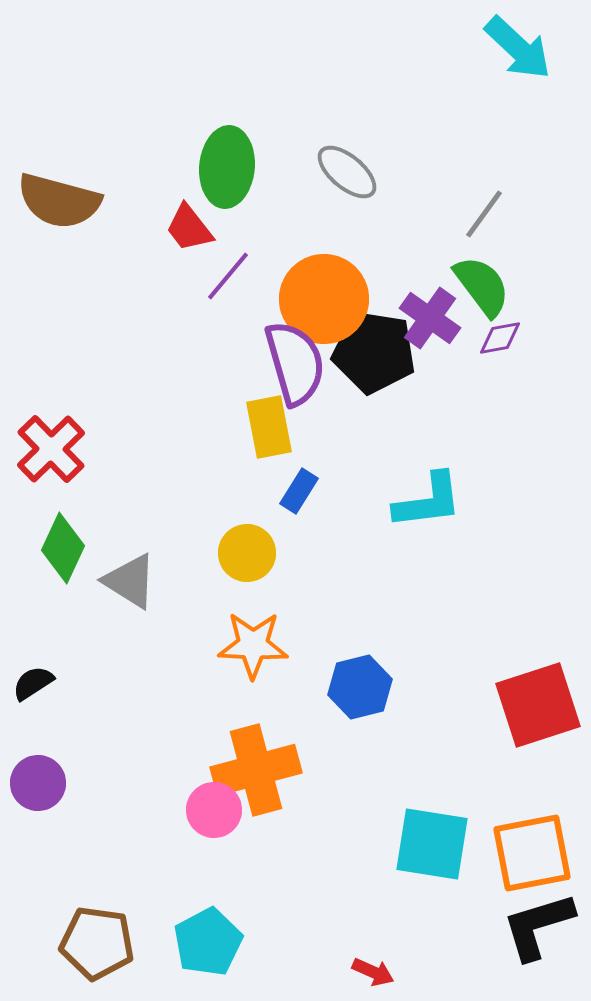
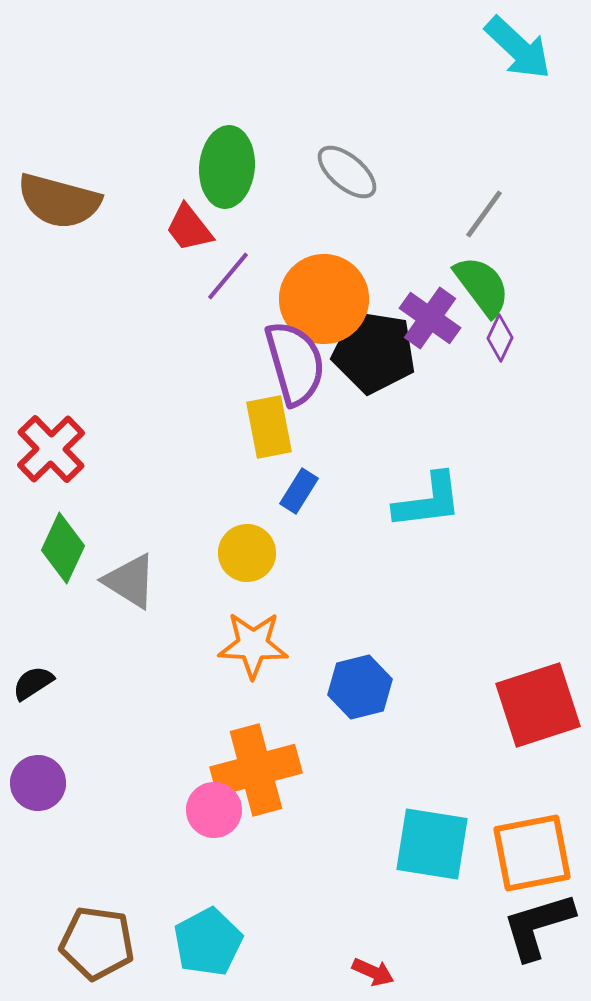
purple diamond: rotated 54 degrees counterclockwise
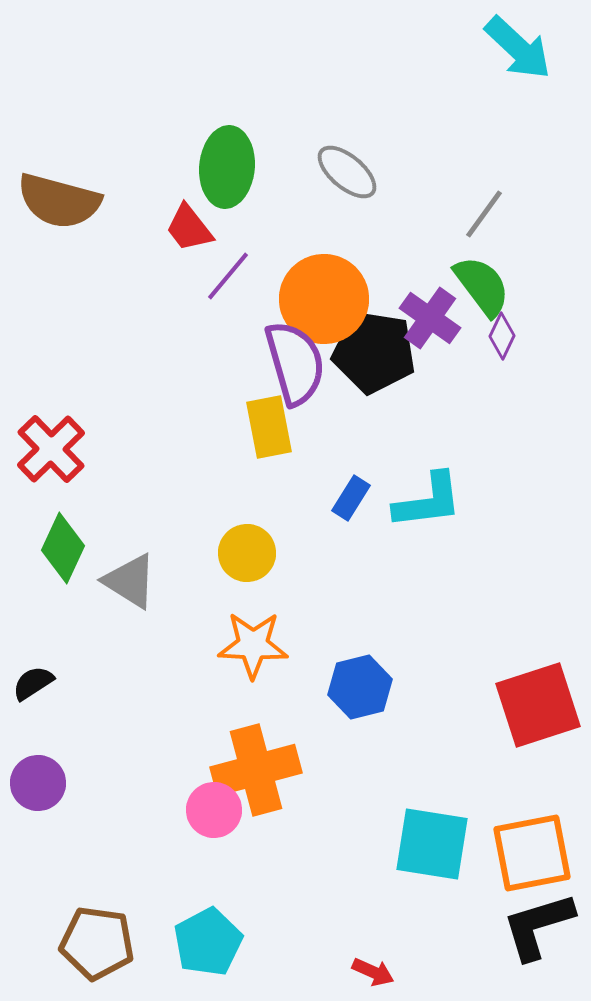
purple diamond: moved 2 px right, 2 px up
blue rectangle: moved 52 px right, 7 px down
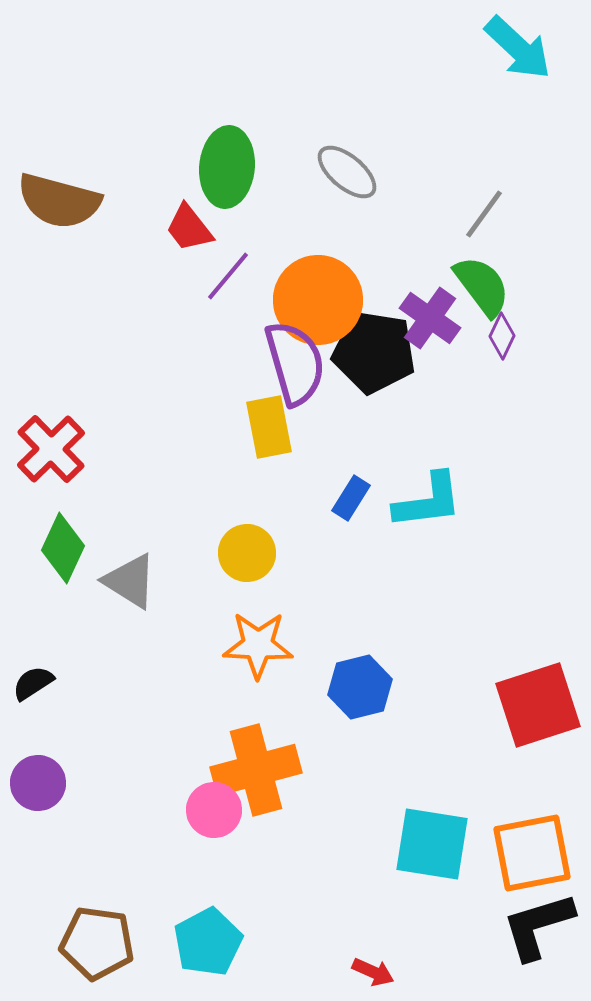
orange circle: moved 6 px left, 1 px down
orange star: moved 5 px right
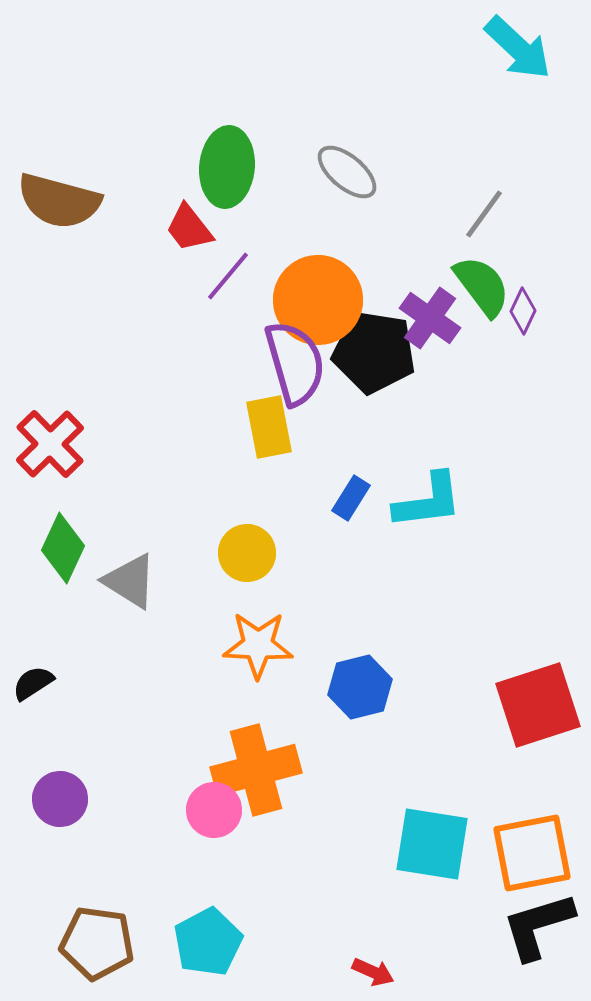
purple diamond: moved 21 px right, 25 px up
red cross: moved 1 px left, 5 px up
purple circle: moved 22 px right, 16 px down
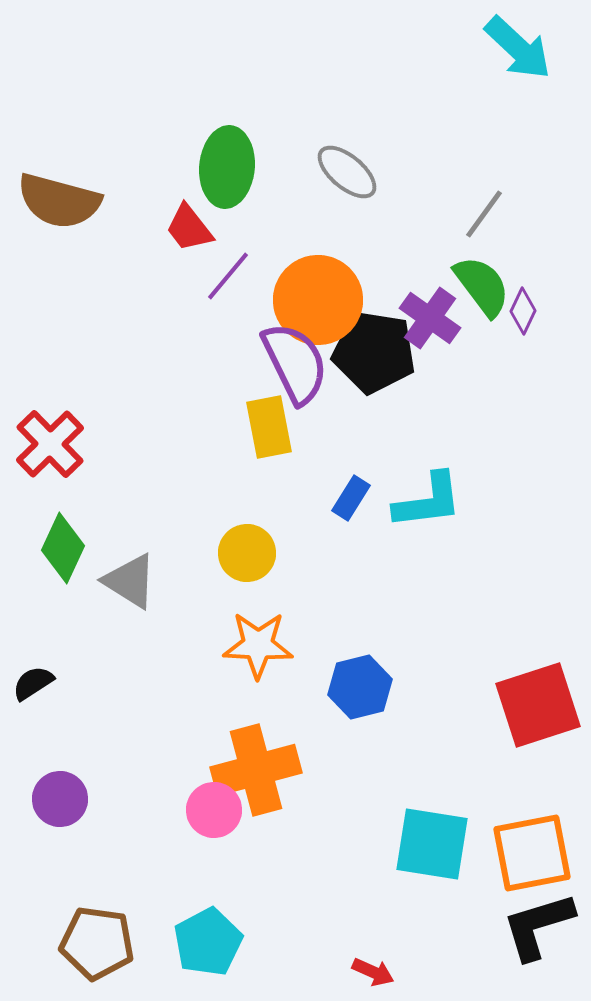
purple semicircle: rotated 10 degrees counterclockwise
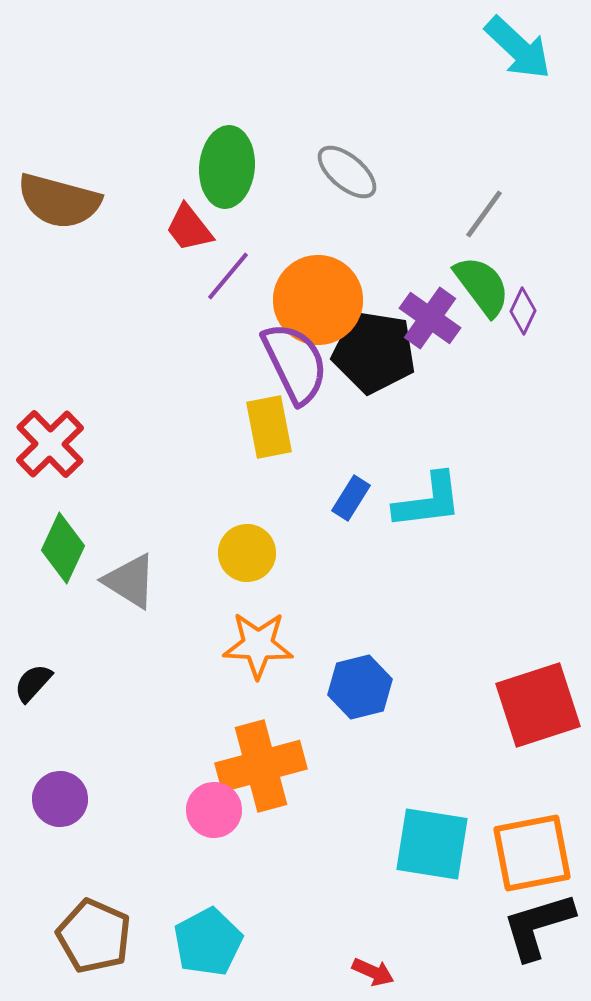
black semicircle: rotated 15 degrees counterclockwise
orange cross: moved 5 px right, 4 px up
brown pentagon: moved 3 px left, 7 px up; rotated 16 degrees clockwise
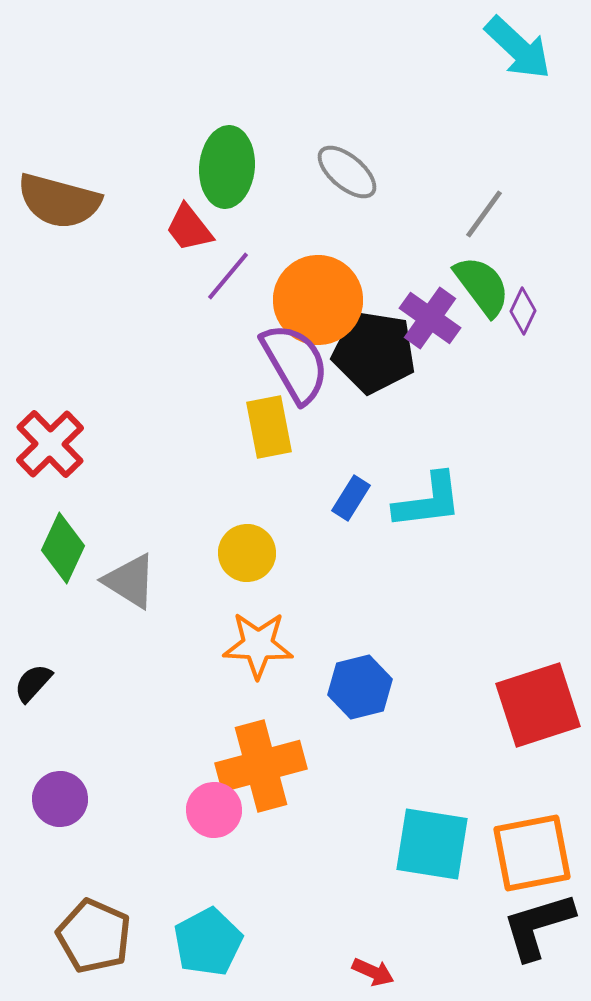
purple semicircle: rotated 4 degrees counterclockwise
